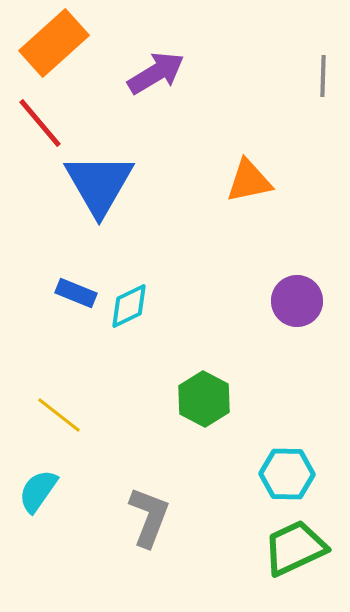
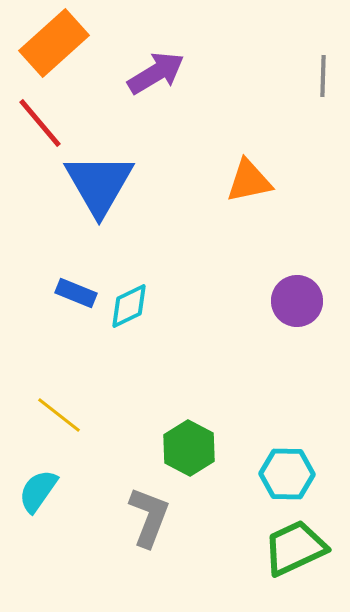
green hexagon: moved 15 px left, 49 px down
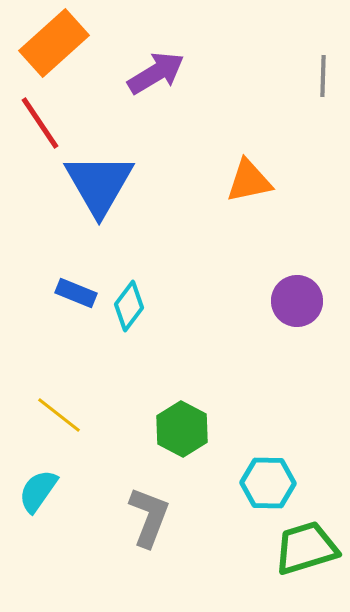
red line: rotated 6 degrees clockwise
cyan diamond: rotated 27 degrees counterclockwise
green hexagon: moved 7 px left, 19 px up
cyan hexagon: moved 19 px left, 9 px down
green trapezoid: moved 11 px right; rotated 8 degrees clockwise
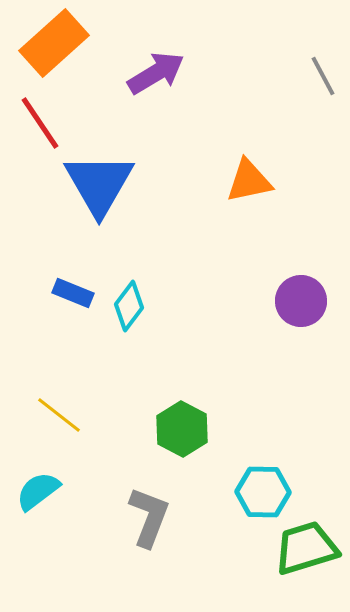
gray line: rotated 30 degrees counterclockwise
blue rectangle: moved 3 px left
purple circle: moved 4 px right
cyan hexagon: moved 5 px left, 9 px down
cyan semicircle: rotated 18 degrees clockwise
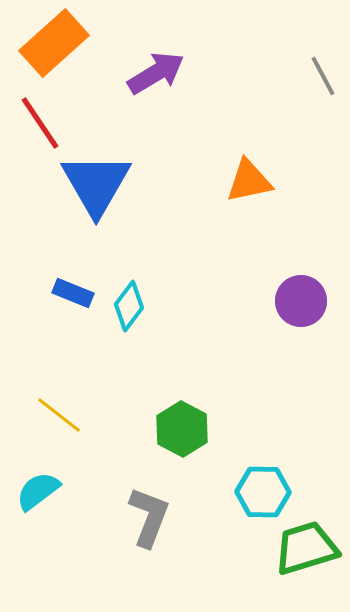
blue triangle: moved 3 px left
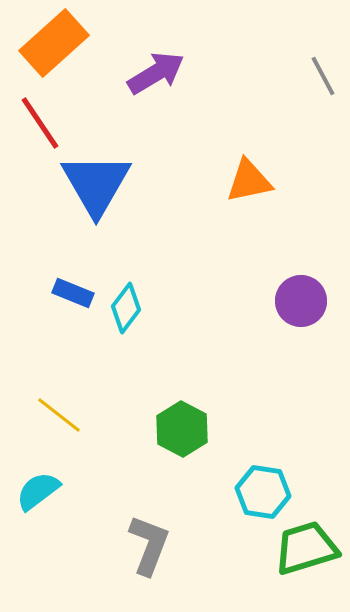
cyan diamond: moved 3 px left, 2 px down
cyan hexagon: rotated 8 degrees clockwise
gray L-shape: moved 28 px down
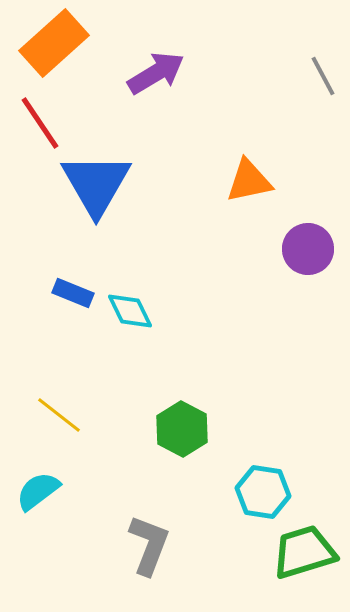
purple circle: moved 7 px right, 52 px up
cyan diamond: moved 4 px right, 3 px down; rotated 63 degrees counterclockwise
green trapezoid: moved 2 px left, 4 px down
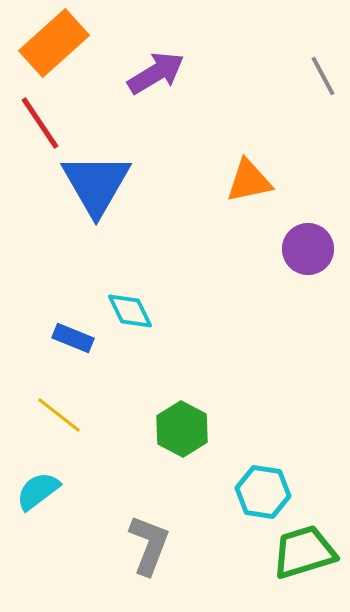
blue rectangle: moved 45 px down
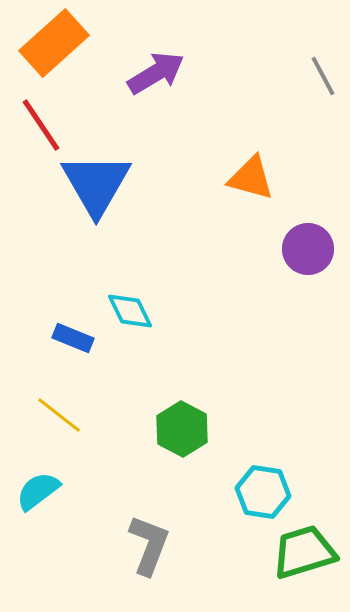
red line: moved 1 px right, 2 px down
orange triangle: moved 2 px right, 3 px up; rotated 27 degrees clockwise
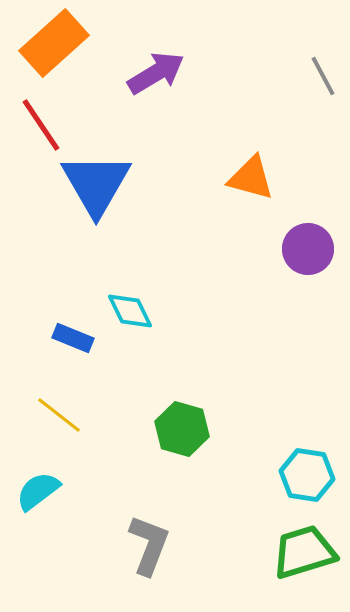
green hexagon: rotated 12 degrees counterclockwise
cyan hexagon: moved 44 px right, 17 px up
